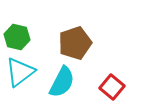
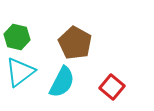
brown pentagon: rotated 24 degrees counterclockwise
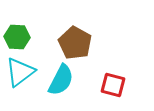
green hexagon: rotated 10 degrees counterclockwise
cyan semicircle: moved 1 px left, 2 px up
red square: moved 1 px right, 2 px up; rotated 25 degrees counterclockwise
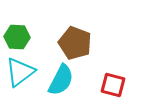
brown pentagon: rotated 8 degrees counterclockwise
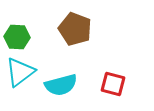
brown pentagon: moved 14 px up
cyan semicircle: moved 5 px down; rotated 48 degrees clockwise
red square: moved 1 px up
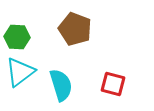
cyan semicircle: rotated 92 degrees counterclockwise
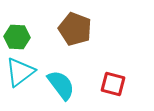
cyan semicircle: rotated 20 degrees counterclockwise
